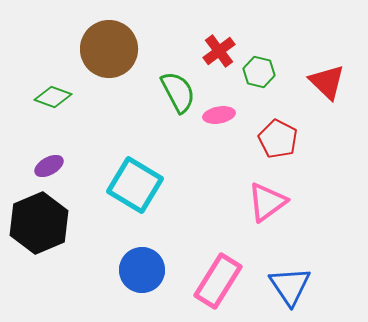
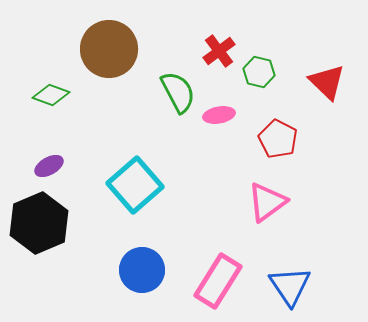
green diamond: moved 2 px left, 2 px up
cyan square: rotated 18 degrees clockwise
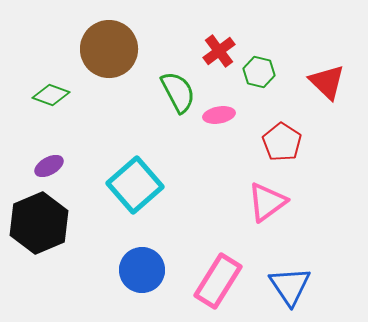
red pentagon: moved 4 px right, 3 px down; rotated 6 degrees clockwise
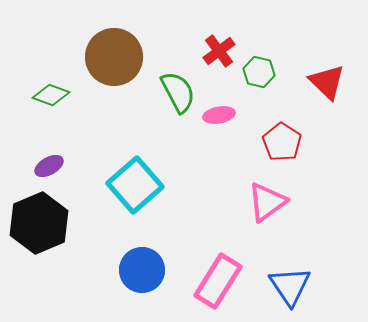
brown circle: moved 5 px right, 8 px down
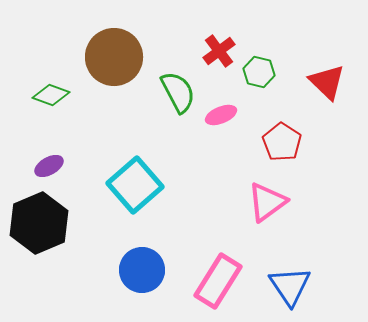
pink ellipse: moved 2 px right; rotated 12 degrees counterclockwise
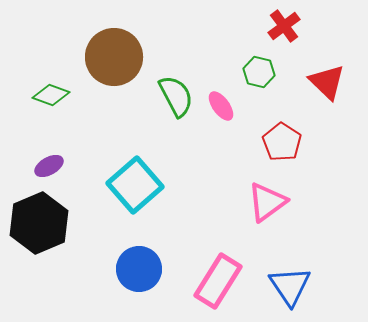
red cross: moved 65 px right, 25 px up
green semicircle: moved 2 px left, 4 px down
pink ellipse: moved 9 px up; rotated 76 degrees clockwise
blue circle: moved 3 px left, 1 px up
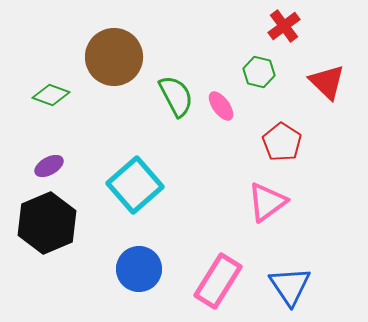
black hexagon: moved 8 px right
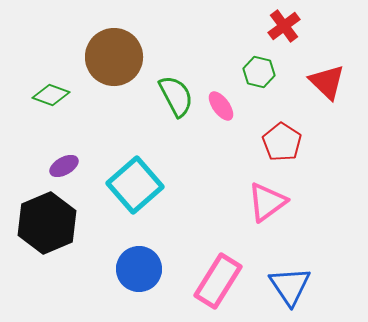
purple ellipse: moved 15 px right
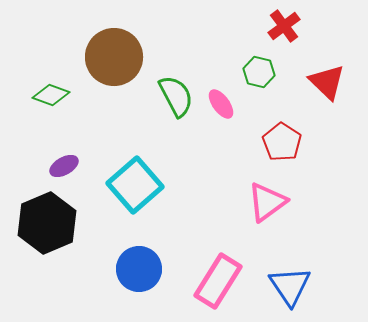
pink ellipse: moved 2 px up
